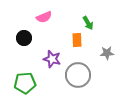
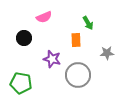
orange rectangle: moved 1 px left
green pentagon: moved 4 px left; rotated 15 degrees clockwise
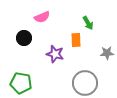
pink semicircle: moved 2 px left
purple star: moved 3 px right, 5 px up
gray circle: moved 7 px right, 8 px down
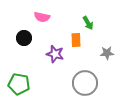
pink semicircle: rotated 35 degrees clockwise
green pentagon: moved 2 px left, 1 px down
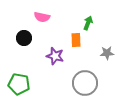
green arrow: rotated 128 degrees counterclockwise
purple star: moved 2 px down
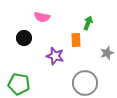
gray star: rotated 16 degrees counterclockwise
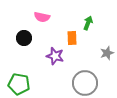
orange rectangle: moved 4 px left, 2 px up
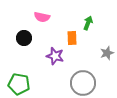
gray circle: moved 2 px left
